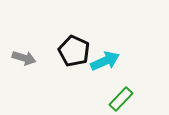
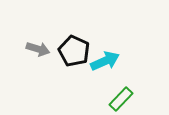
gray arrow: moved 14 px right, 9 px up
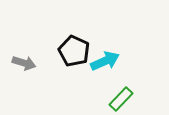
gray arrow: moved 14 px left, 14 px down
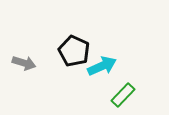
cyan arrow: moved 3 px left, 5 px down
green rectangle: moved 2 px right, 4 px up
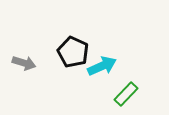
black pentagon: moved 1 px left, 1 px down
green rectangle: moved 3 px right, 1 px up
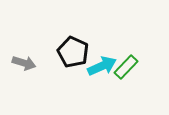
green rectangle: moved 27 px up
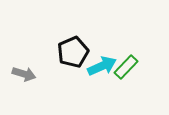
black pentagon: rotated 24 degrees clockwise
gray arrow: moved 11 px down
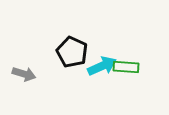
black pentagon: moved 1 px left; rotated 24 degrees counterclockwise
green rectangle: rotated 50 degrees clockwise
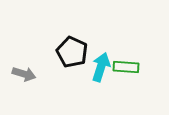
cyan arrow: moved 1 px left, 1 px down; rotated 48 degrees counterclockwise
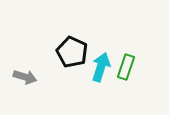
green rectangle: rotated 75 degrees counterclockwise
gray arrow: moved 1 px right, 3 px down
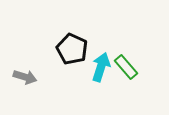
black pentagon: moved 3 px up
green rectangle: rotated 60 degrees counterclockwise
